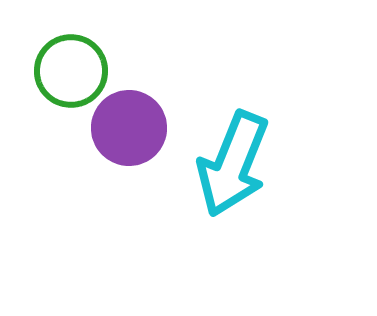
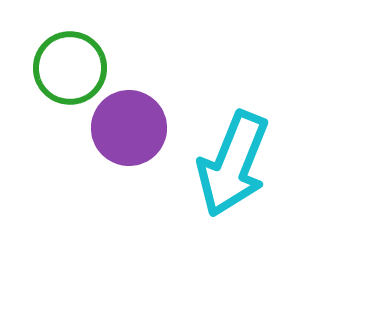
green circle: moved 1 px left, 3 px up
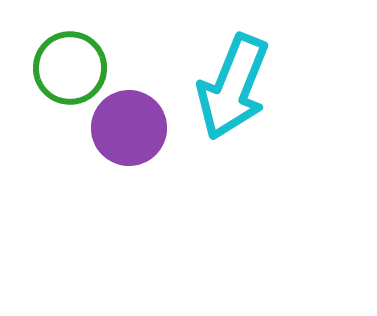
cyan arrow: moved 77 px up
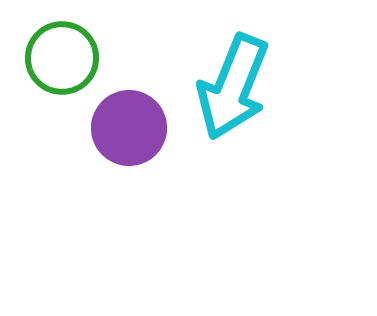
green circle: moved 8 px left, 10 px up
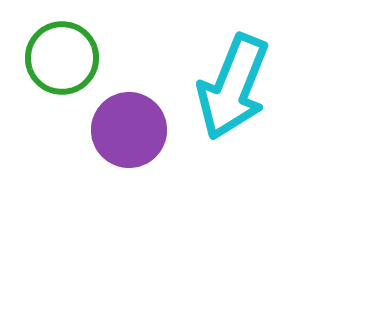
purple circle: moved 2 px down
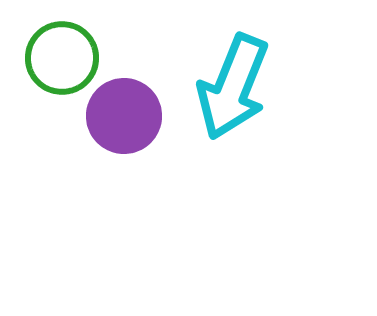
purple circle: moved 5 px left, 14 px up
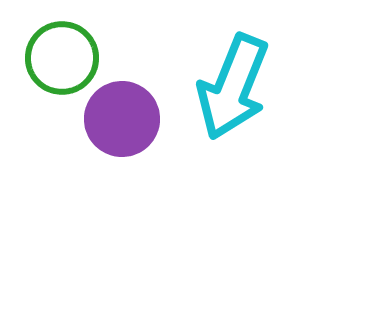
purple circle: moved 2 px left, 3 px down
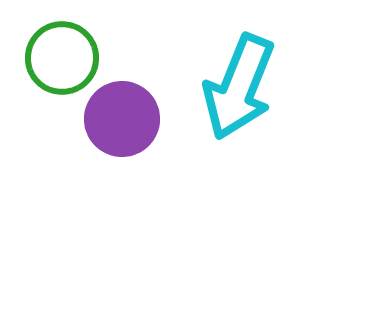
cyan arrow: moved 6 px right
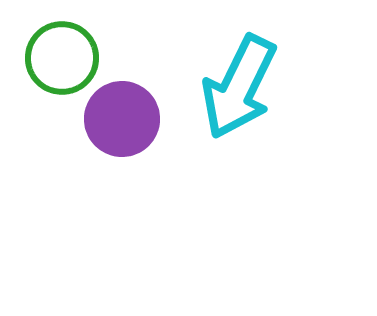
cyan arrow: rotated 4 degrees clockwise
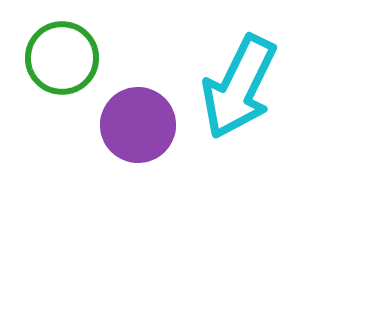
purple circle: moved 16 px right, 6 px down
